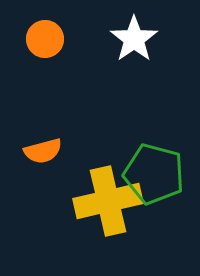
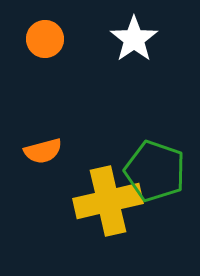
green pentagon: moved 1 px right, 3 px up; rotated 4 degrees clockwise
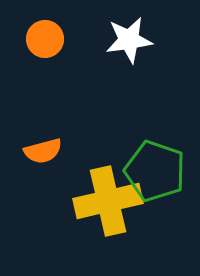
white star: moved 5 px left, 1 px down; rotated 27 degrees clockwise
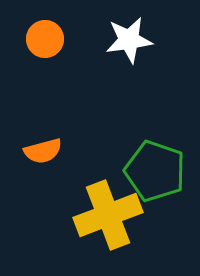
yellow cross: moved 14 px down; rotated 8 degrees counterclockwise
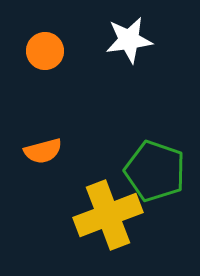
orange circle: moved 12 px down
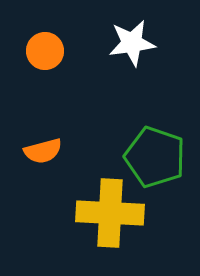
white star: moved 3 px right, 3 px down
green pentagon: moved 14 px up
yellow cross: moved 2 px right, 2 px up; rotated 24 degrees clockwise
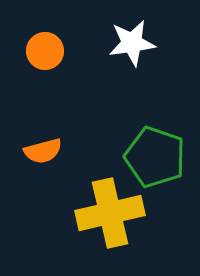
yellow cross: rotated 16 degrees counterclockwise
